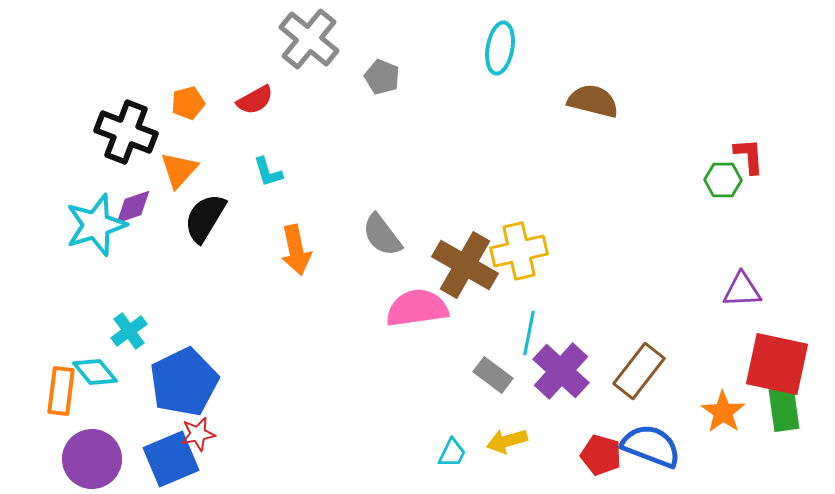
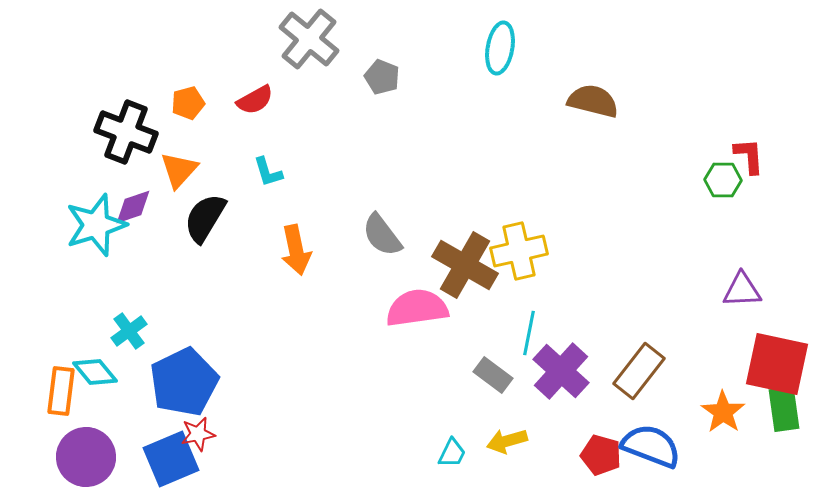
purple circle: moved 6 px left, 2 px up
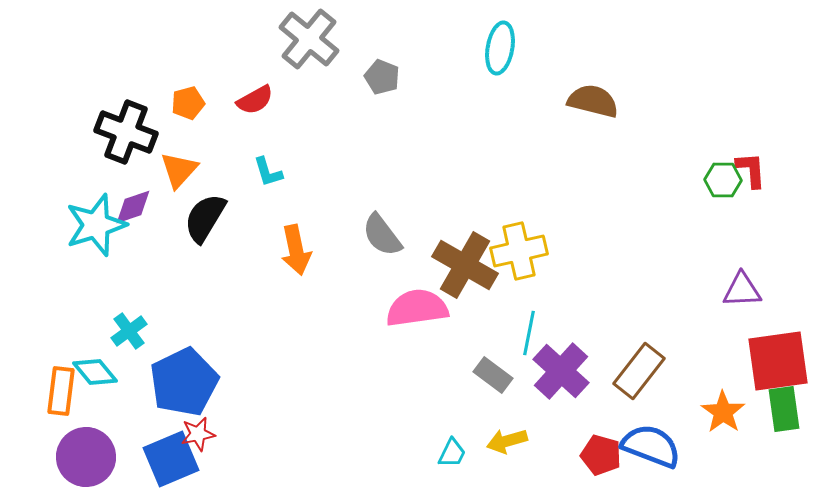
red L-shape: moved 2 px right, 14 px down
red square: moved 1 px right, 3 px up; rotated 20 degrees counterclockwise
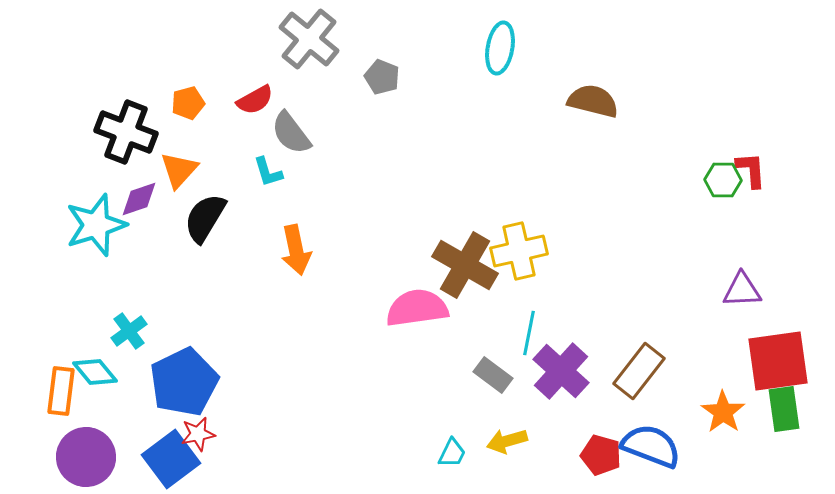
purple diamond: moved 6 px right, 8 px up
gray semicircle: moved 91 px left, 102 px up
blue square: rotated 14 degrees counterclockwise
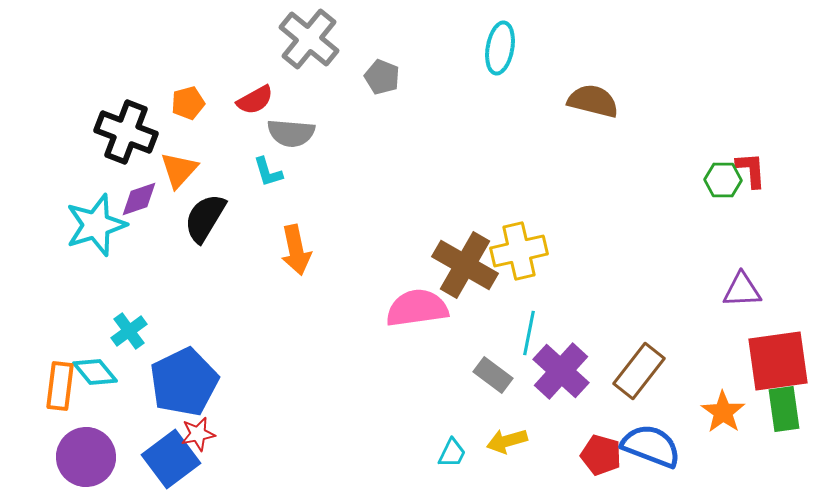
gray semicircle: rotated 48 degrees counterclockwise
orange rectangle: moved 1 px left, 5 px up
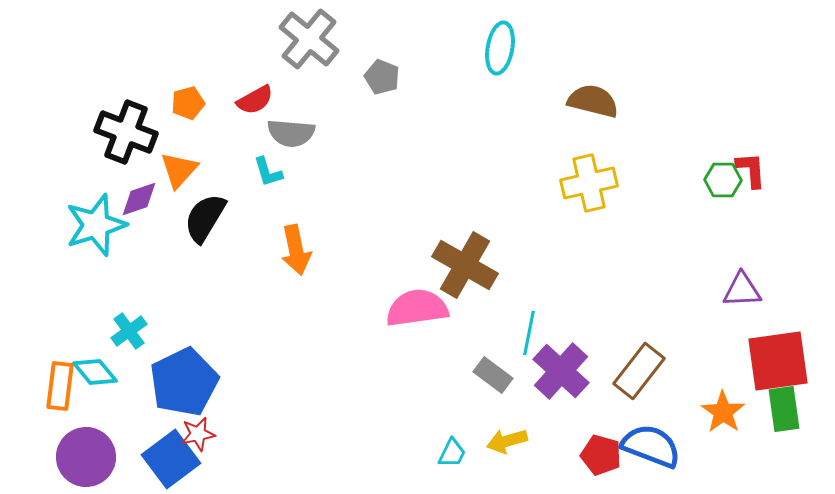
yellow cross: moved 70 px right, 68 px up
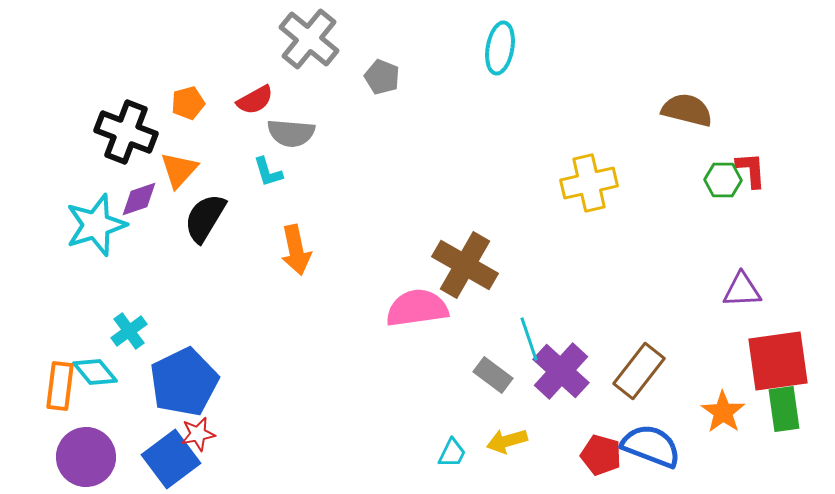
brown semicircle: moved 94 px right, 9 px down
cyan line: moved 6 px down; rotated 30 degrees counterclockwise
